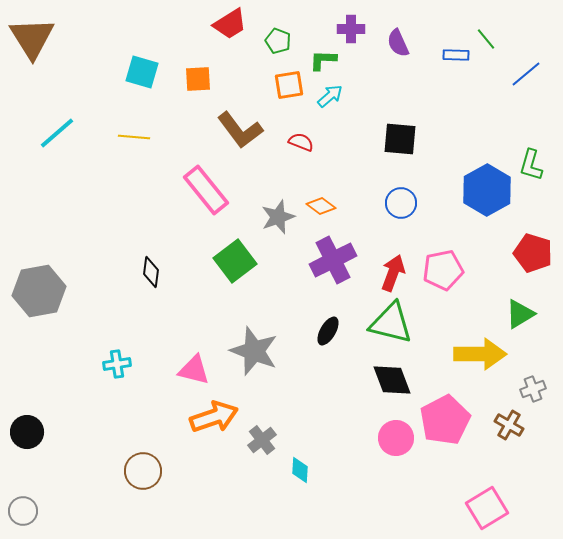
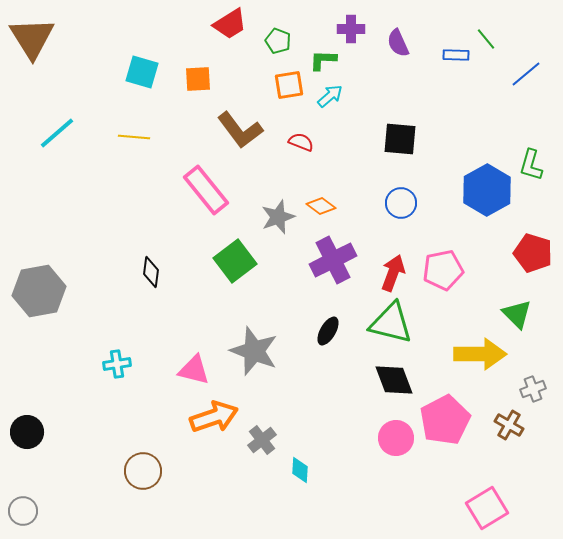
green triangle at (520, 314): moved 3 px left; rotated 44 degrees counterclockwise
black diamond at (392, 380): moved 2 px right
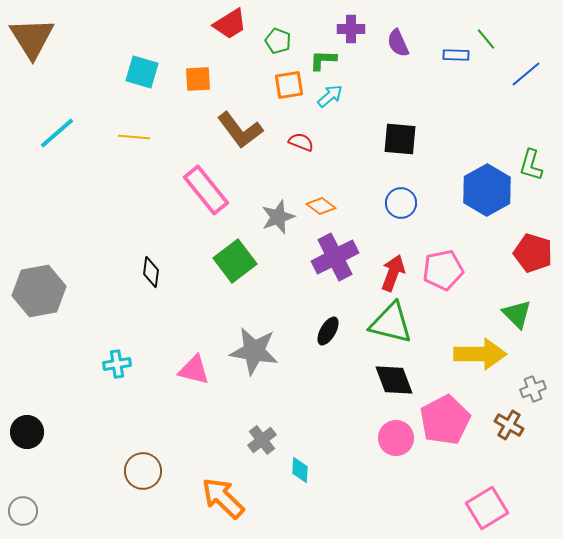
purple cross at (333, 260): moved 2 px right, 3 px up
gray star at (254, 351): rotated 12 degrees counterclockwise
orange arrow at (214, 417): moved 9 px right, 81 px down; rotated 117 degrees counterclockwise
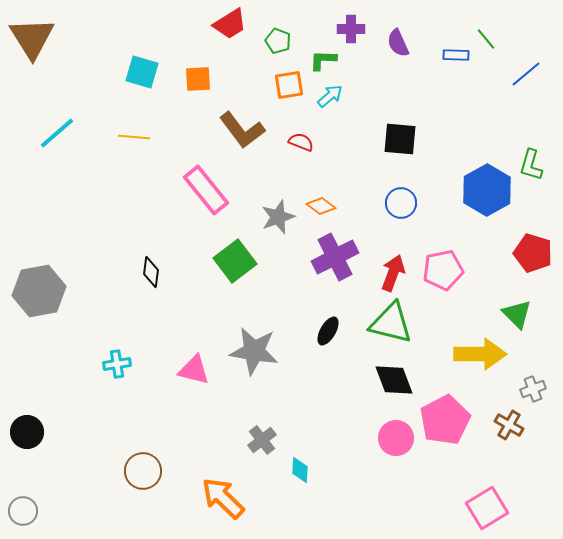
brown L-shape at (240, 130): moved 2 px right
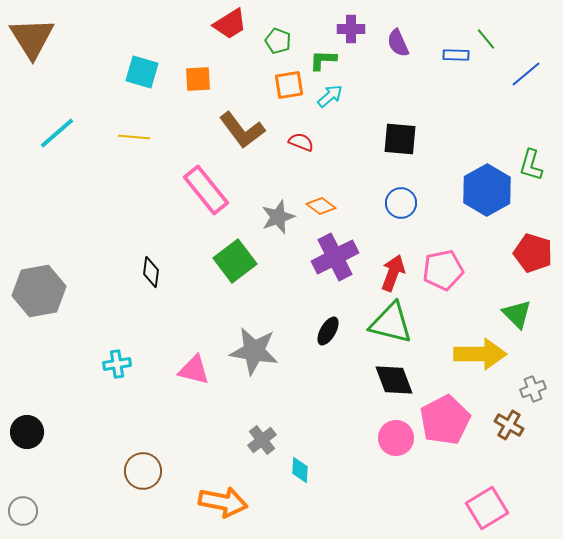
orange arrow at (223, 498): moved 4 px down; rotated 147 degrees clockwise
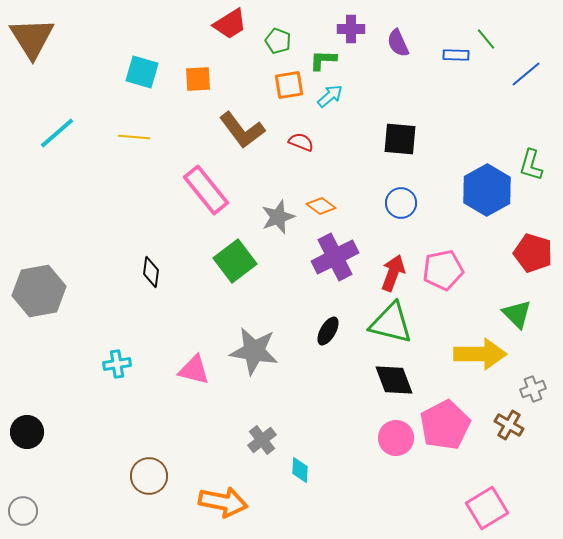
pink pentagon at (445, 420): moved 5 px down
brown circle at (143, 471): moved 6 px right, 5 px down
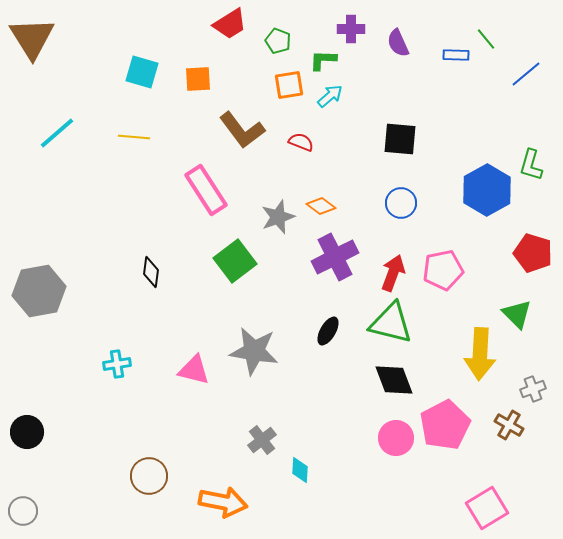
pink rectangle at (206, 190): rotated 6 degrees clockwise
yellow arrow at (480, 354): rotated 93 degrees clockwise
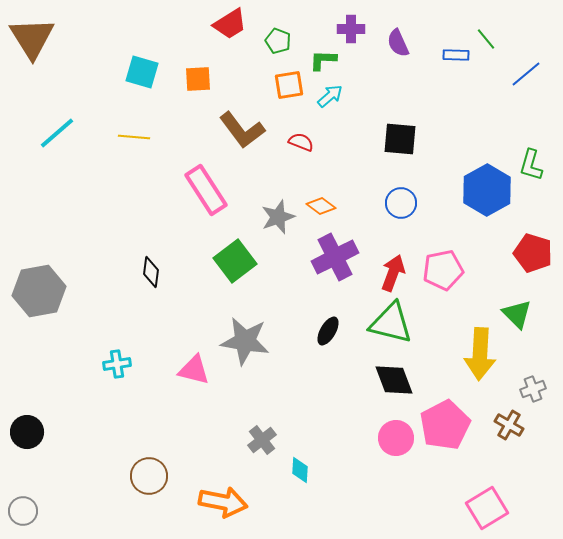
gray star at (254, 351): moved 9 px left, 10 px up
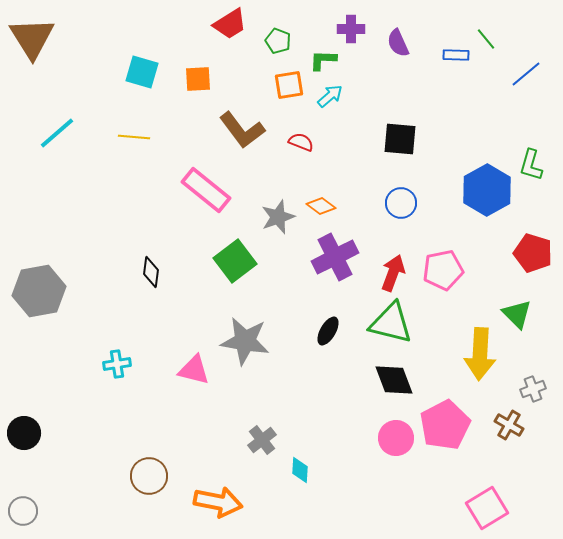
pink rectangle at (206, 190): rotated 18 degrees counterclockwise
black circle at (27, 432): moved 3 px left, 1 px down
orange arrow at (223, 502): moved 5 px left
